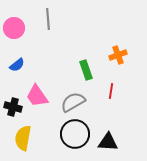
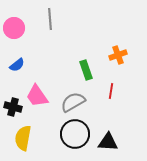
gray line: moved 2 px right
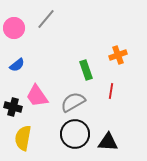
gray line: moved 4 px left; rotated 45 degrees clockwise
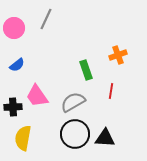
gray line: rotated 15 degrees counterclockwise
black cross: rotated 18 degrees counterclockwise
black triangle: moved 3 px left, 4 px up
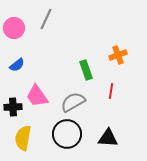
black circle: moved 8 px left
black triangle: moved 3 px right
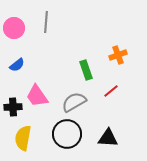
gray line: moved 3 px down; rotated 20 degrees counterclockwise
red line: rotated 42 degrees clockwise
gray semicircle: moved 1 px right
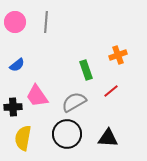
pink circle: moved 1 px right, 6 px up
